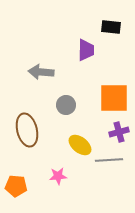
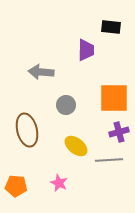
yellow ellipse: moved 4 px left, 1 px down
pink star: moved 1 px right, 7 px down; rotated 30 degrees clockwise
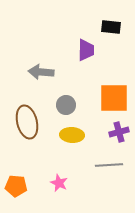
brown ellipse: moved 8 px up
yellow ellipse: moved 4 px left, 11 px up; rotated 35 degrees counterclockwise
gray line: moved 5 px down
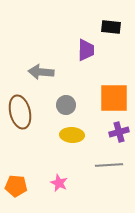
brown ellipse: moved 7 px left, 10 px up
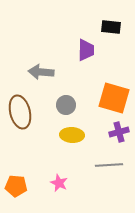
orange square: rotated 16 degrees clockwise
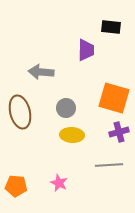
gray circle: moved 3 px down
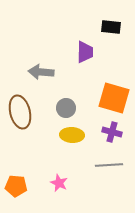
purple trapezoid: moved 1 px left, 2 px down
purple cross: moved 7 px left; rotated 30 degrees clockwise
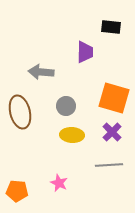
gray circle: moved 2 px up
purple cross: rotated 30 degrees clockwise
orange pentagon: moved 1 px right, 5 px down
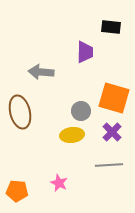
gray circle: moved 15 px right, 5 px down
yellow ellipse: rotated 10 degrees counterclockwise
